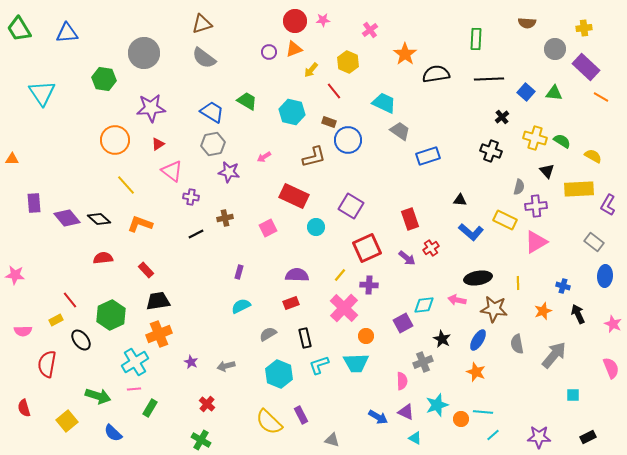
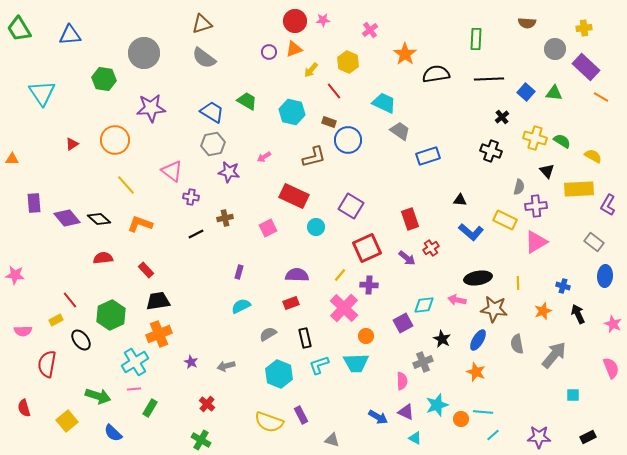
blue triangle at (67, 33): moved 3 px right, 2 px down
red triangle at (158, 144): moved 86 px left
yellow semicircle at (269, 422): rotated 24 degrees counterclockwise
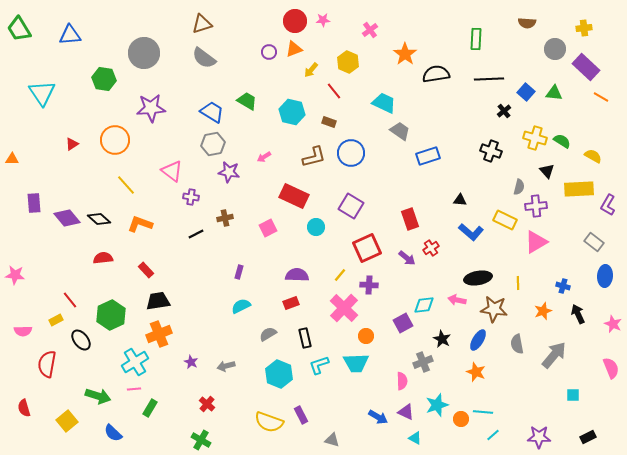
black cross at (502, 117): moved 2 px right, 6 px up
blue circle at (348, 140): moved 3 px right, 13 px down
